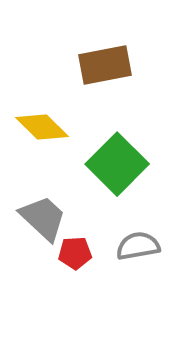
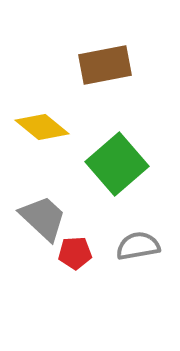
yellow diamond: rotated 6 degrees counterclockwise
green square: rotated 4 degrees clockwise
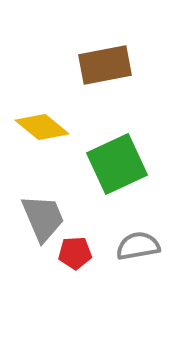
green square: rotated 16 degrees clockwise
gray trapezoid: rotated 24 degrees clockwise
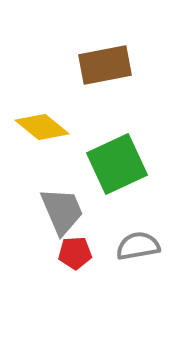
gray trapezoid: moved 19 px right, 7 px up
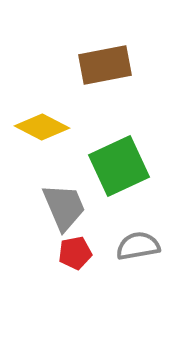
yellow diamond: rotated 12 degrees counterclockwise
green square: moved 2 px right, 2 px down
gray trapezoid: moved 2 px right, 4 px up
red pentagon: rotated 8 degrees counterclockwise
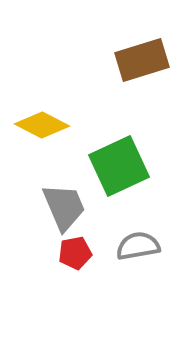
brown rectangle: moved 37 px right, 5 px up; rotated 6 degrees counterclockwise
yellow diamond: moved 2 px up
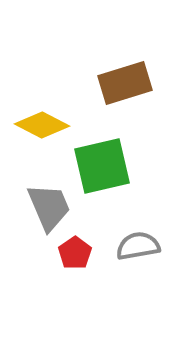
brown rectangle: moved 17 px left, 23 px down
green square: moved 17 px left; rotated 12 degrees clockwise
gray trapezoid: moved 15 px left
red pentagon: rotated 24 degrees counterclockwise
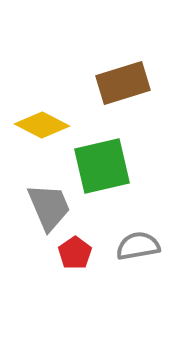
brown rectangle: moved 2 px left
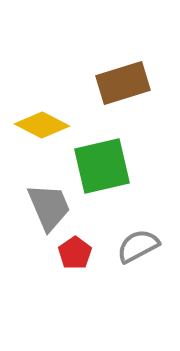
gray semicircle: rotated 18 degrees counterclockwise
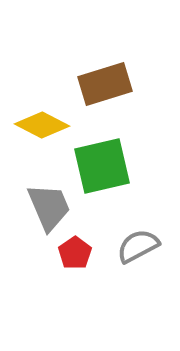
brown rectangle: moved 18 px left, 1 px down
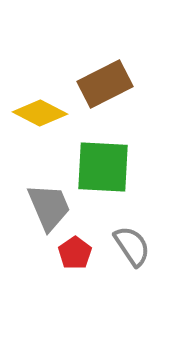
brown rectangle: rotated 10 degrees counterclockwise
yellow diamond: moved 2 px left, 12 px up
green square: moved 1 px right, 1 px down; rotated 16 degrees clockwise
gray semicircle: moved 6 px left; rotated 84 degrees clockwise
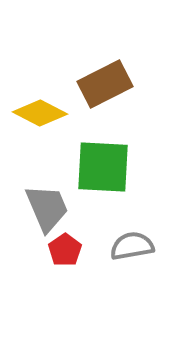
gray trapezoid: moved 2 px left, 1 px down
gray semicircle: rotated 66 degrees counterclockwise
red pentagon: moved 10 px left, 3 px up
